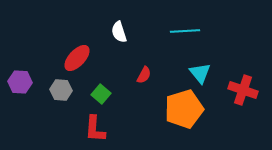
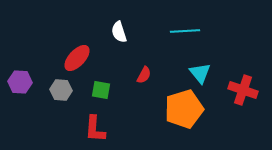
green square: moved 4 px up; rotated 30 degrees counterclockwise
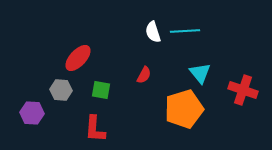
white semicircle: moved 34 px right
red ellipse: moved 1 px right
purple hexagon: moved 12 px right, 31 px down
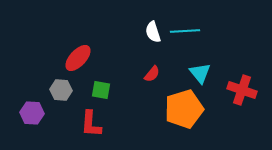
red semicircle: moved 8 px right, 1 px up; rotated 12 degrees clockwise
red cross: moved 1 px left
red L-shape: moved 4 px left, 5 px up
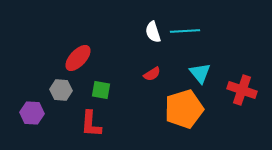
red semicircle: rotated 18 degrees clockwise
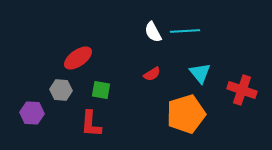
white semicircle: rotated 10 degrees counterclockwise
red ellipse: rotated 12 degrees clockwise
orange pentagon: moved 2 px right, 5 px down
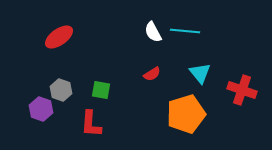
cyan line: rotated 8 degrees clockwise
red ellipse: moved 19 px left, 21 px up
gray hexagon: rotated 15 degrees clockwise
purple hexagon: moved 9 px right, 4 px up; rotated 15 degrees clockwise
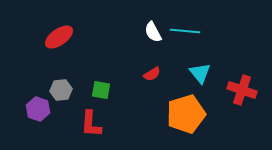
gray hexagon: rotated 25 degrees counterclockwise
purple hexagon: moved 3 px left
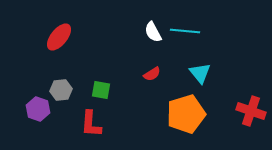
red ellipse: rotated 16 degrees counterclockwise
red cross: moved 9 px right, 21 px down
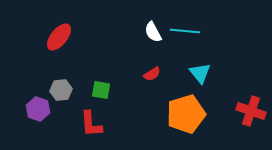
red L-shape: rotated 8 degrees counterclockwise
